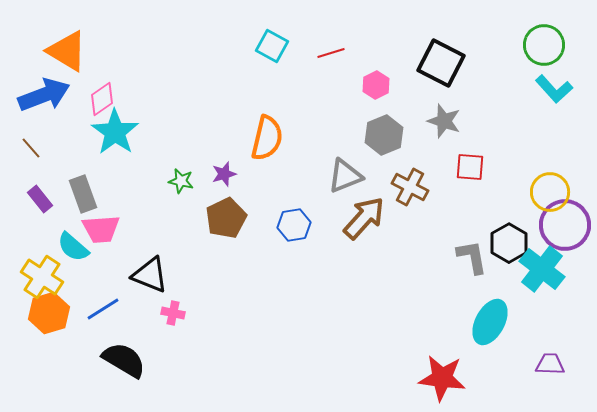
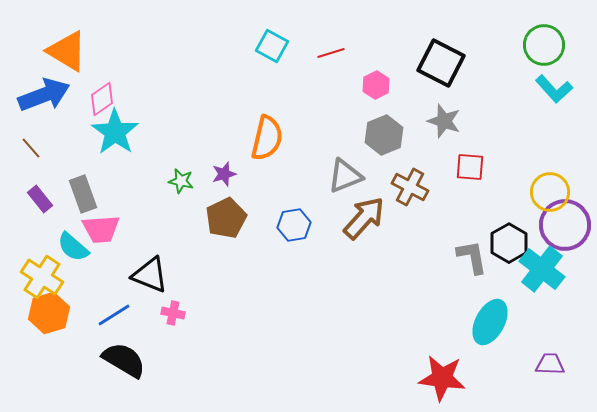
blue line: moved 11 px right, 6 px down
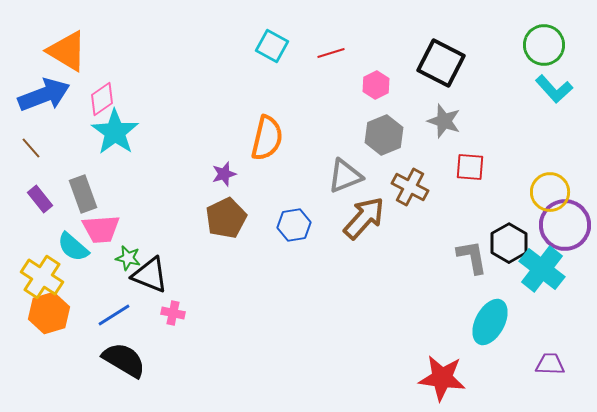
green star: moved 53 px left, 77 px down
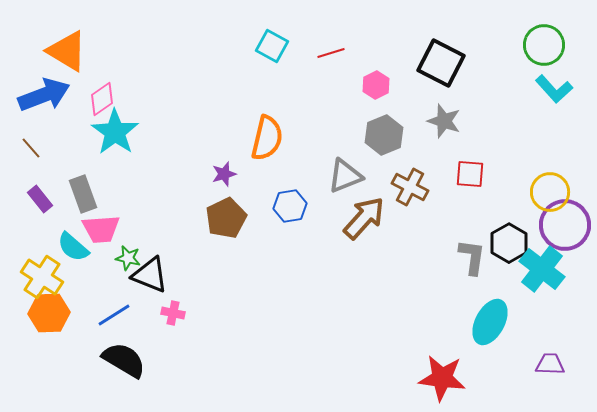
red square: moved 7 px down
blue hexagon: moved 4 px left, 19 px up
gray L-shape: rotated 18 degrees clockwise
orange hexagon: rotated 15 degrees clockwise
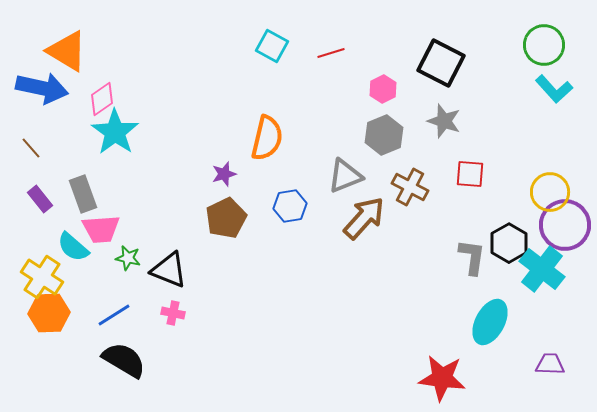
pink hexagon: moved 7 px right, 4 px down
blue arrow: moved 2 px left, 7 px up; rotated 33 degrees clockwise
black triangle: moved 19 px right, 5 px up
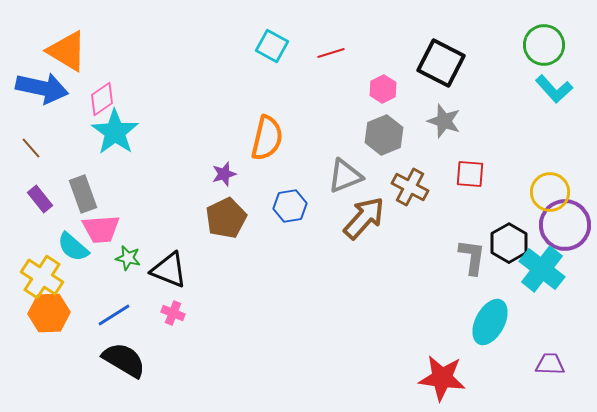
pink cross: rotated 10 degrees clockwise
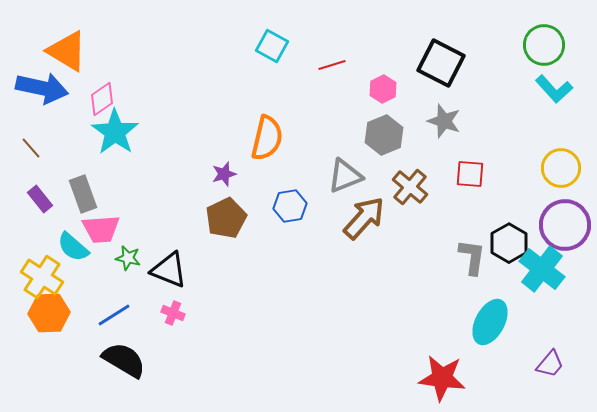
red line: moved 1 px right, 12 px down
brown cross: rotated 12 degrees clockwise
yellow circle: moved 11 px right, 24 px up
purple trapezoid: rotated 128 degrees clockwise
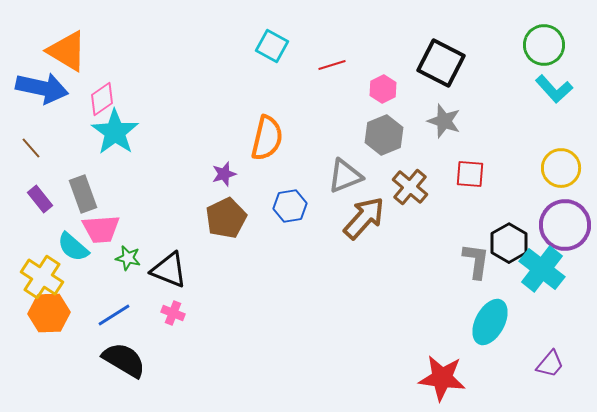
gray L-shape: moved 4 px right, 4 px down
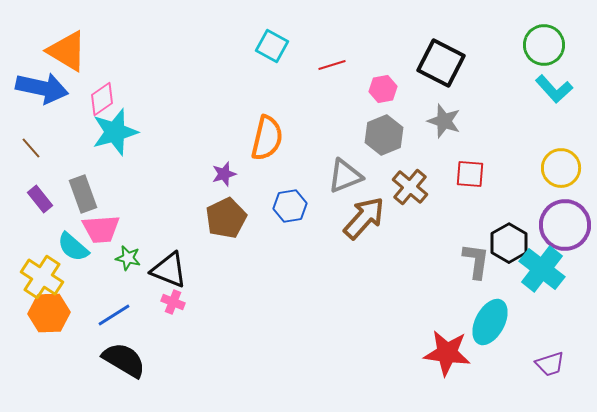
pink hexagon: rotated 16 degrees clockwise
cyan star: rotated 21 degrees clockwise
pink cross: moved 11 px up
purple trapezoid: rotated 32 degrees clockwise
red star: moved 5 px right, 25 px up
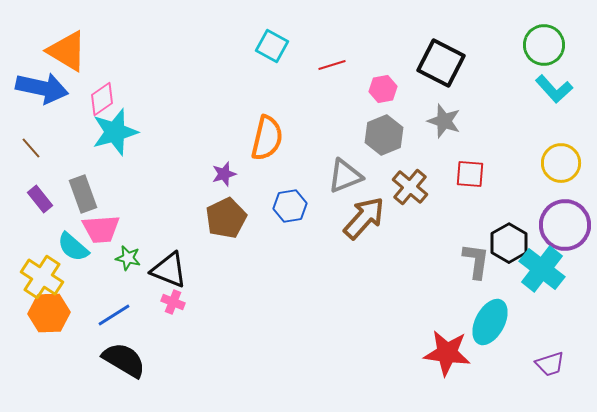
yellow circle: moved 5 px up
